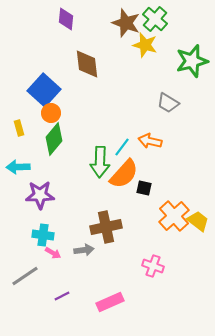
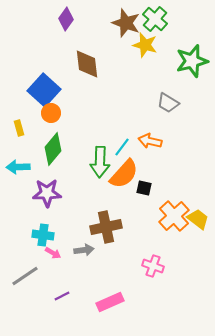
purple diamond: rotated 30 degrees clockwise
green diamond: moved 1 px left, 10 px down
purple star: moved 7 px right, 2 px up
yellow trapezoid: moved 2 px up
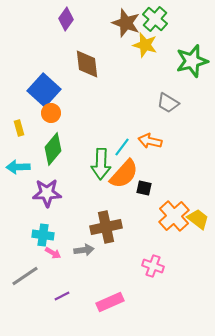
green arrow: moved 1 px right, 2 px down
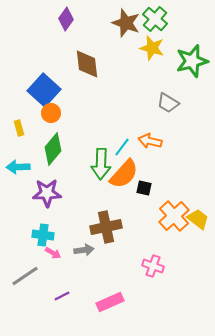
yellow star: moved 7 px right, 3 px down
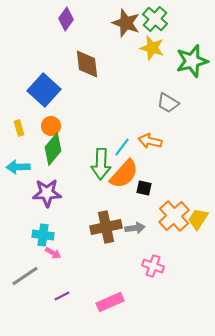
orange circle: moved 13 px down
yellow trapezoid: rotated 95 degrees counterclockwise
gray arrow: moved 51 px right, 22 px up
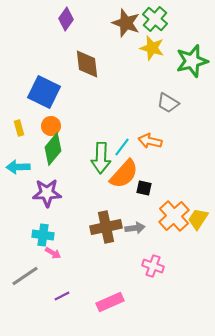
blue square: moved 2 px down; rotated 16 degrees counterclockwise
green arrow: moved 6 px up
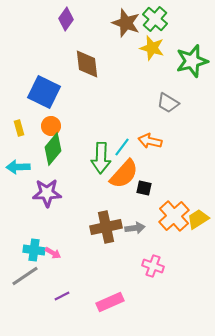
yellow trapezoid: rotated 25 degrees clockwise
cyan cross: moved 9 px left, 15 px down
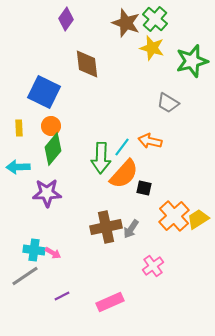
yellow rectangle: rotated 14 degrees clockwise
gray arrow: moved 4 px left, 1 px down; rotated 132 degrees clockwise
pink cross: rotated 35 degrees clockwise
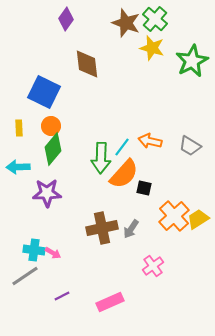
green star: rotated 12 degrees counterclockwise
gray trapezoid: moved 22 px right, 43 px down
brown cross: moved 4 px left, 1 px down
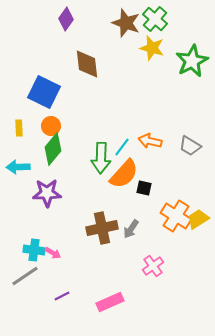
orange cross: moved 2 px right; rotated 16 degrees counterclockwise
